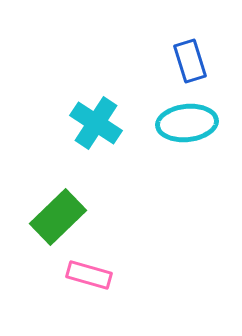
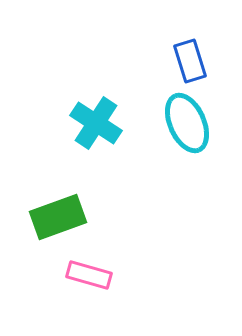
cyan ellipse: rotated 72 degrees clockwise
green rectangle: rotated 24 degrees clockwise
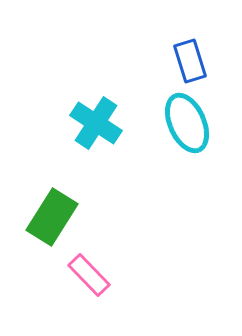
green rectangle: moved 6 px left; rotated 38 degrees counterclockwise
pink rectangle: rotated 30 degrees clockwise
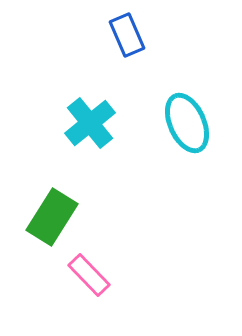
blue rectangle: moved 63 px left, 26 px up; rotated 6 degrees counterclockwise
cyan cross: moved 6 px left; rotated 18 degrees clockwise
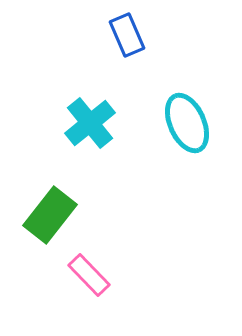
green rectangle: moved 2 px left, 2 px up; rotated 6 degrees clockwise
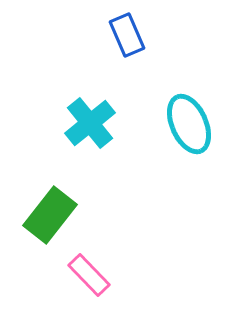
cyan ellipse: moved 2 px right, 1 px down
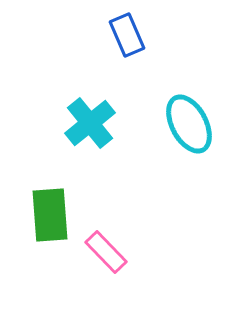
cyan ellipse: rotated 4 degrees counterclockwise
green rectangle: rotated 42 degrees counterclockwise
pink rectangle: moved 17 px right, 23 px up
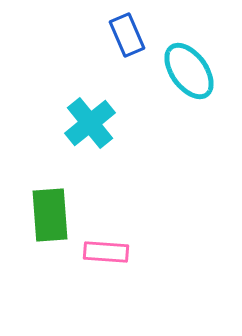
cyan ellipse: moved 53 px up; rotated 8 degrees counterclockwise
pink rectangle: rotated 42 degrees counterclockwise
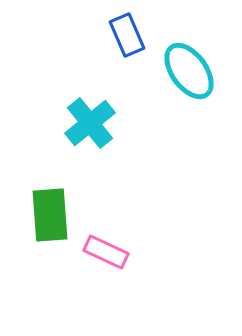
pink rectangle: rotated 21 degrees clockwise
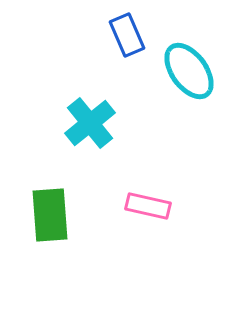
pink rectangle: moved 42 px right, 46 px up; rotated 12 degrees counterclockwise
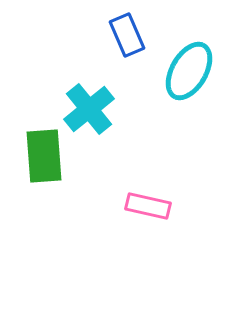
cyan ellipse: rotated 66 degrees clockwise
cyan cross: moved 1 px left, 14 px up
green rectangle: moved 6 px left, 59 px up
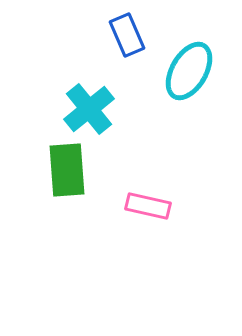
green rectangle: moved 23 px right, 14 px down
